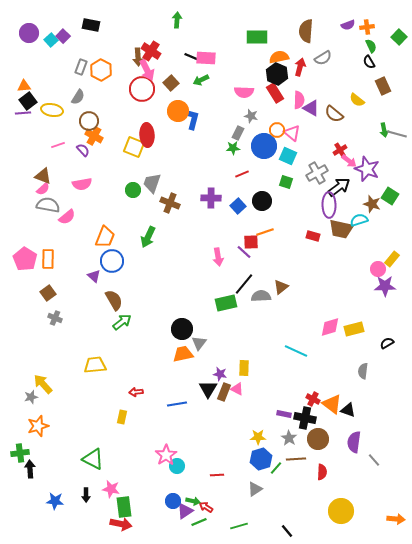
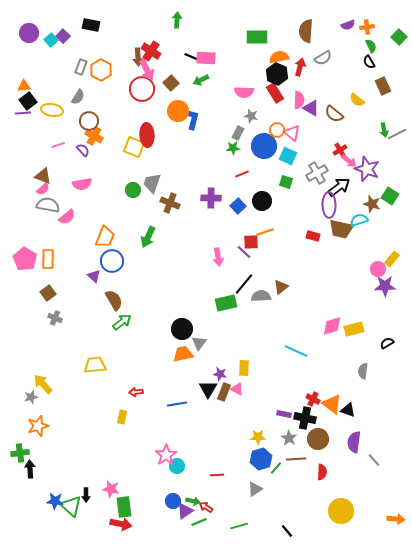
gray line at (397, 134): rotated 42 degrees counterclockwise
pink diamond at (330, 327): moved 2 px right, 1 px up
green triangle at (93, 459): moved 22 px left, 47 px down; rotated 15 degrees clockwise
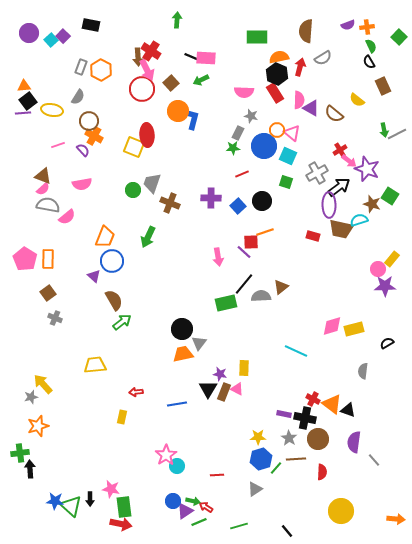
black arrow at (86, 495): moved 4 px right, 4 px down
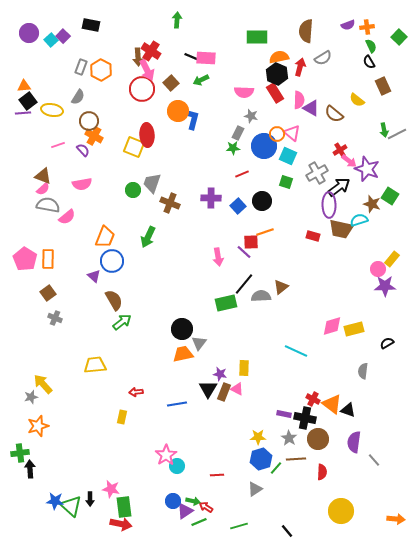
orange circle at (277, 130): moved 4 px down
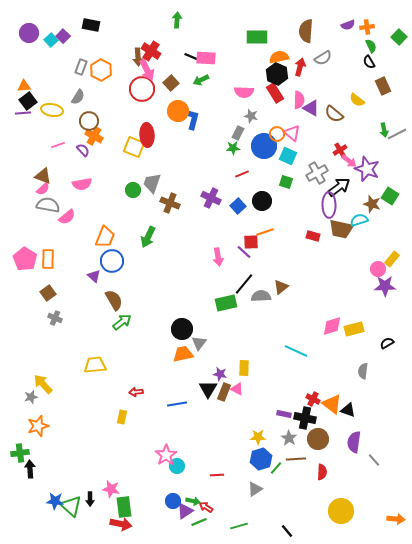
purple cross at (211, 198): rotated 24 degrees clockwise
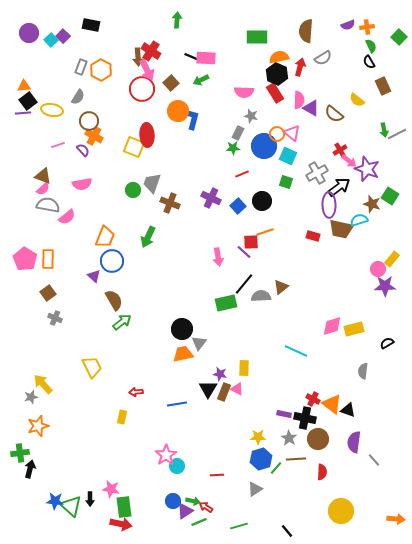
yellow trapezoid at (95, 365): moved 3 px left, 2 px down; rotated 70 degrees clockwise
black arrow at (30, 469): rotated 18 degrees clockwise
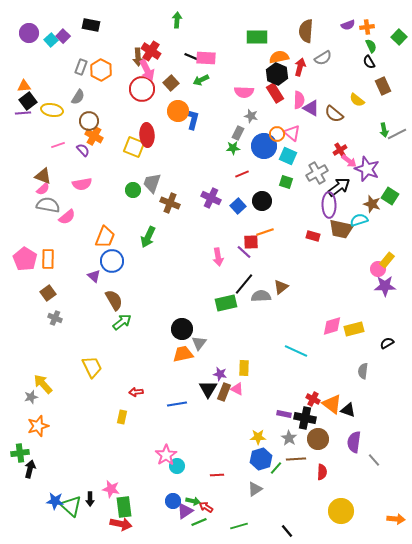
yellow rectangle at (392, 259): moved 5 px left, 1 px down
